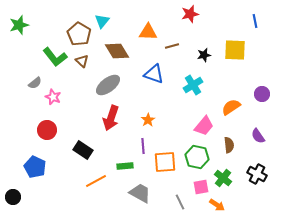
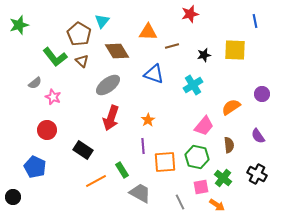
green rectangle: moved 3 px left, 4 px down; rotated 63 degrees clockwise
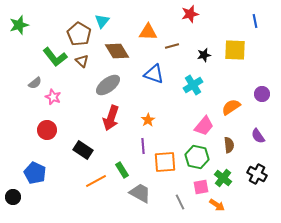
blue pentagon: moved 6 px down
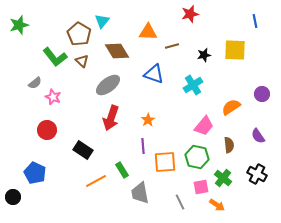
gray trapezoid: rotated 130 degrees counterclockwise
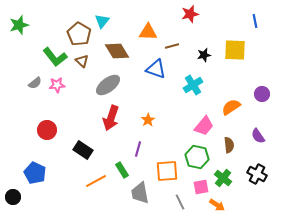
blue triangle: moved 2 px right, 5 px up
pink star: moved 4 px right, 12 px up; rotated 28 degrees counterclockwise
purple line: moved 5 px left, 3 px down; rotated 21 degrees clockwise
orange square: moved 2 px right, 9 px down
